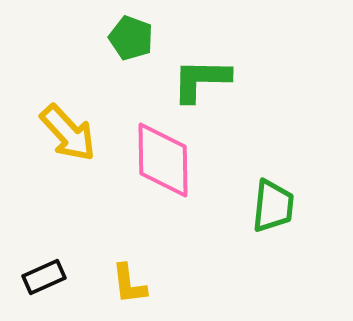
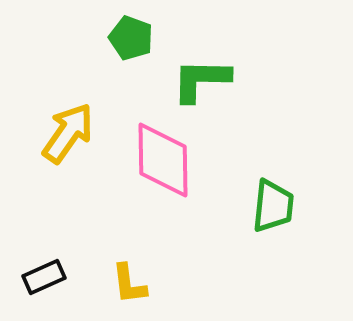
yellow arrow: rotated 102 degrees counterclockwise
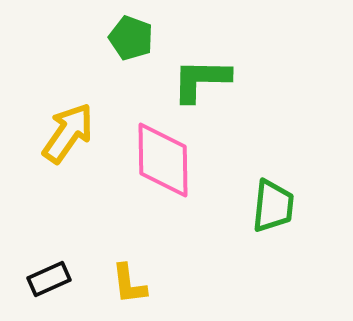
black rectangle: moved 5 px right, 2 px down
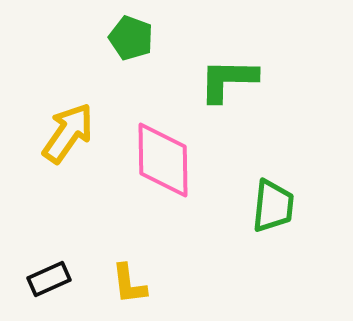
green L-shape: moved 27 px right
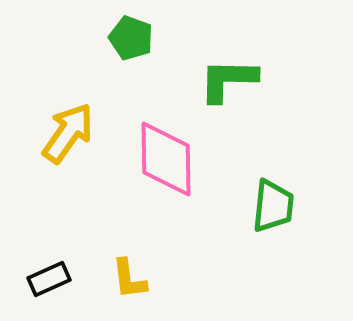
pink diamond: moved 3 px right, 1 px up
yellow L-shape: moved 5 px up
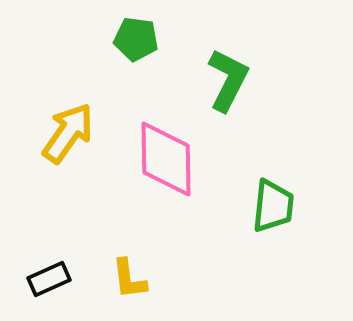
green pentagon: moved 5 px right, 1 px down; rotated 12 degrees counterclockwise
green L-shape: rotated 116 degrees clockwise
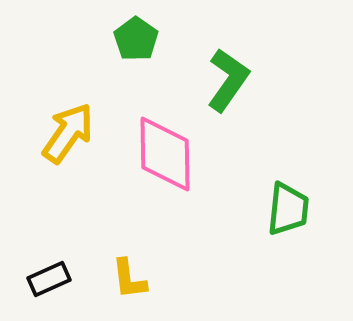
green pentagon: rotated 27 degrees clockwise
green L-shape: rotated 8 degrees clockwise
pink diamond: moved 1 px left, 5 px up
green trapezoid: moved 15 px right, 3 px down
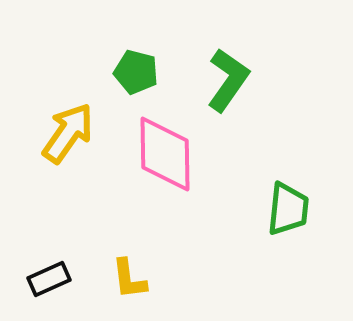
green pentagon: moved 33 px down; rotated 21 degrees counterclockwise
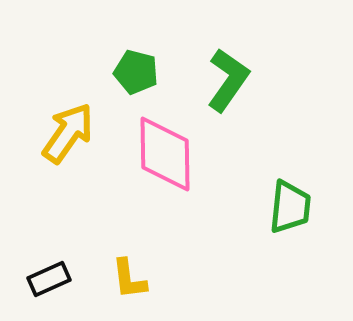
green trapezoid: moved 2 px right, 2 px up
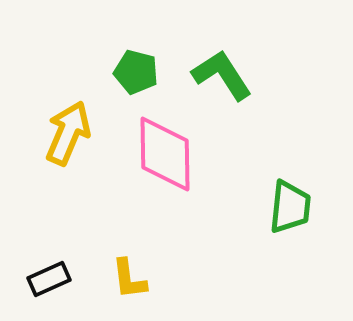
green L-shape: moved 6 px left, 5 px up; rotated 68 degrees counterclockwise
yellow arrow: rotated 12 degrees counterclockwise
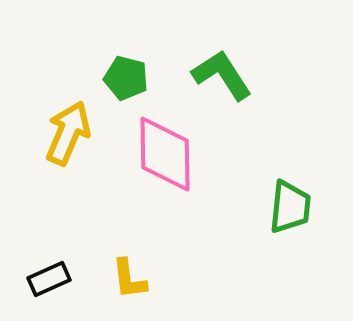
green pentagon: moved 10 px left, 6 px down
